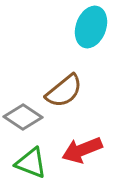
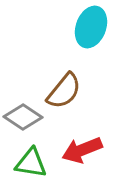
brown semicircle: rotated 12 degrees counterclockwise
green triangle: rotated 12 degrees counterclockwise
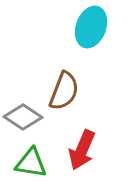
brown semicircle: rotated 18 degrees counterclockwise
red arrow: rotated 45 degrees counterclockwise
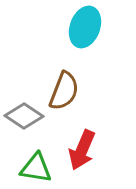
cyan ellipse: moved 6 px left
gray diamond: moved 1 px right, 1 px up
green triangle: moved 5 px right, 5 px down
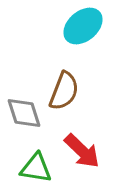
cyan ellipse: moved 2 px left, 1 px up; rotated 30 degrees clockwise
gray diamond: moved 3 px up; rotated 39 degrees clockwise
red arrow: moved 1 px down; rotated 69 degrees counterclockwise
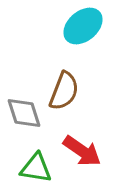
red arrow: rotated 9 degrees counterclockwise
